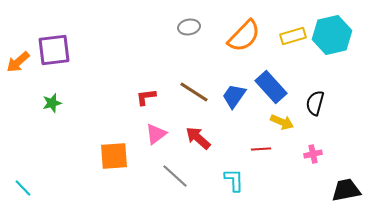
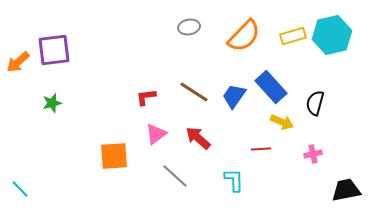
cyan line: moved 3 px left, 1 px down
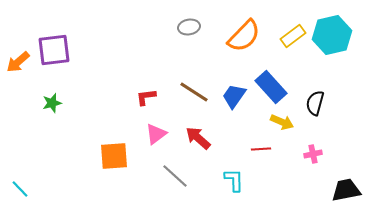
yellow rectangle: rotated 20 degrees counterclockwise
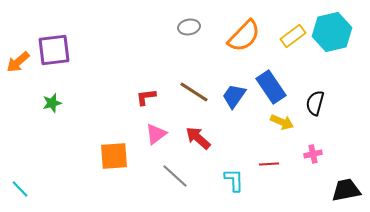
cyan hexagon: moved 3 px up
blue rectangle: rotated 8 degrees clockwise
red line: moved 8 px right, 15 px down
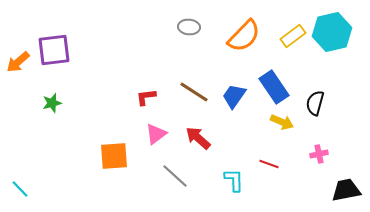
gray ellipse: rotated 15 degrees clockwise
blue rectangle: moved 3 px right
pink cross: moved 6 px right
red line: rotated 24 degrees clockwise
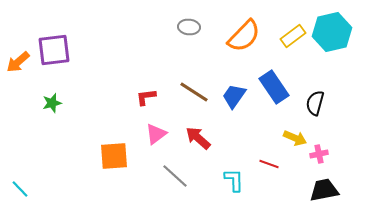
yellow arrow: moved 13 px right, 16 px down
black trapezoid: moved 22 px left
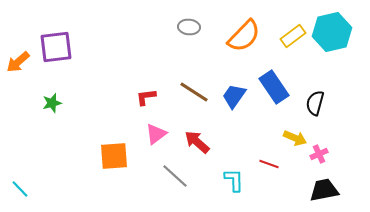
purple square: moved 2 px right, 3 px up
red arrow: moved 1 px left, 4 px down
pink cross: rotated 12 degrees counterclockwise
